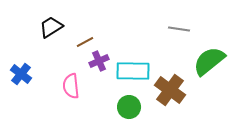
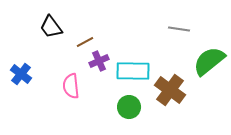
black trapezoid: rotated 95 degrees counterclockwise
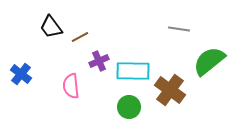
brown line: moved 5 px left, 5 px up
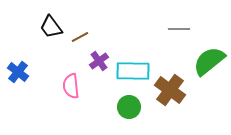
gray line: rotated 10 degrees counterclockwise
purple cross: rotated 12 degrees counterclockwise
blue cross: moved 3 px left, 2 px up
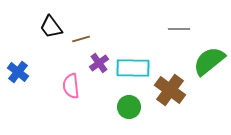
brown line: moved 1 px right, 2 px down; rotated 12 degrees clockwise
purple cross: moved 2 px down
cyan rectangle: moved 3 px up
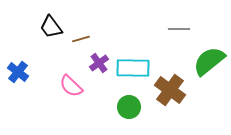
pink semicircle: rotated 40 degrees counterclockwise
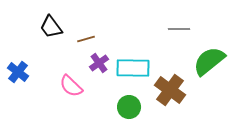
brown line: moved 5 px right
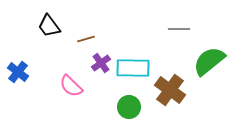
black trapezoid: moved 2 px left, 1 px up
purple cross: moved 2 px right
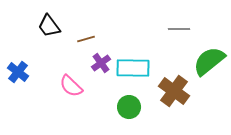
brown cross: moved 4 px right, 1 px down
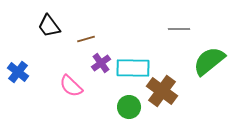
brown cross: moved 12 px left
